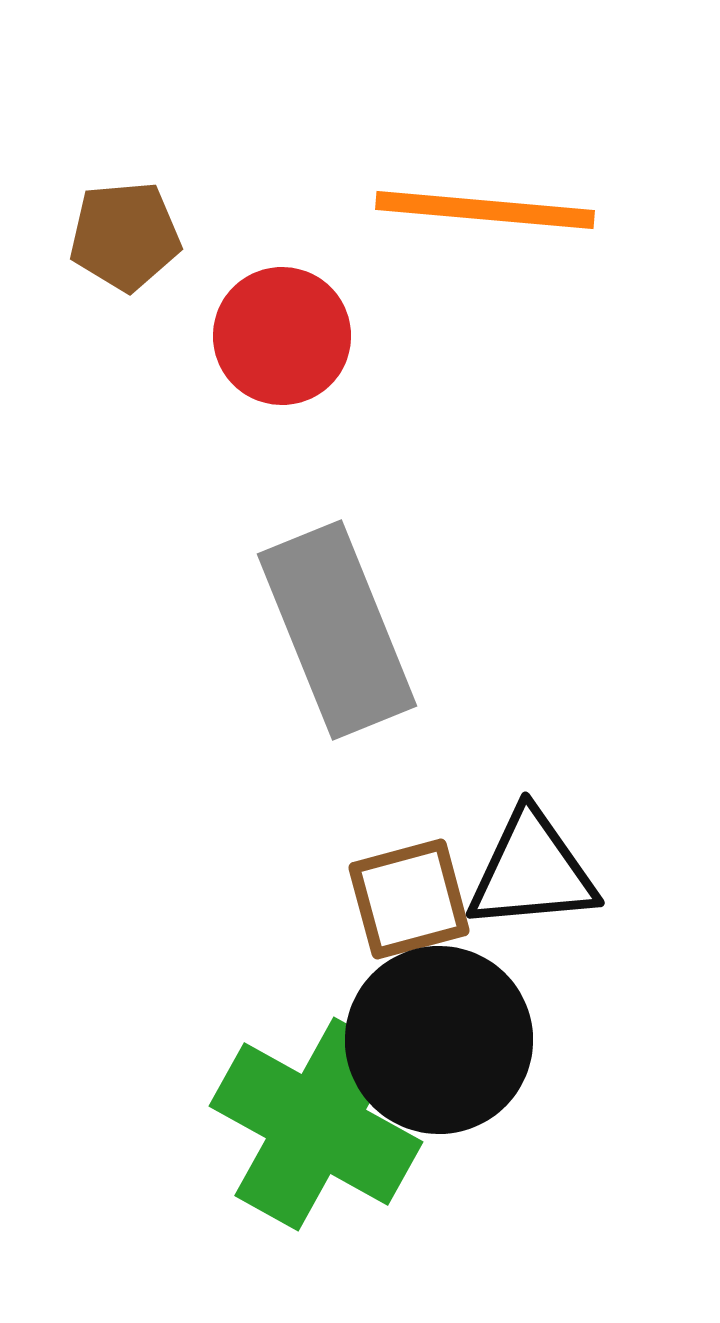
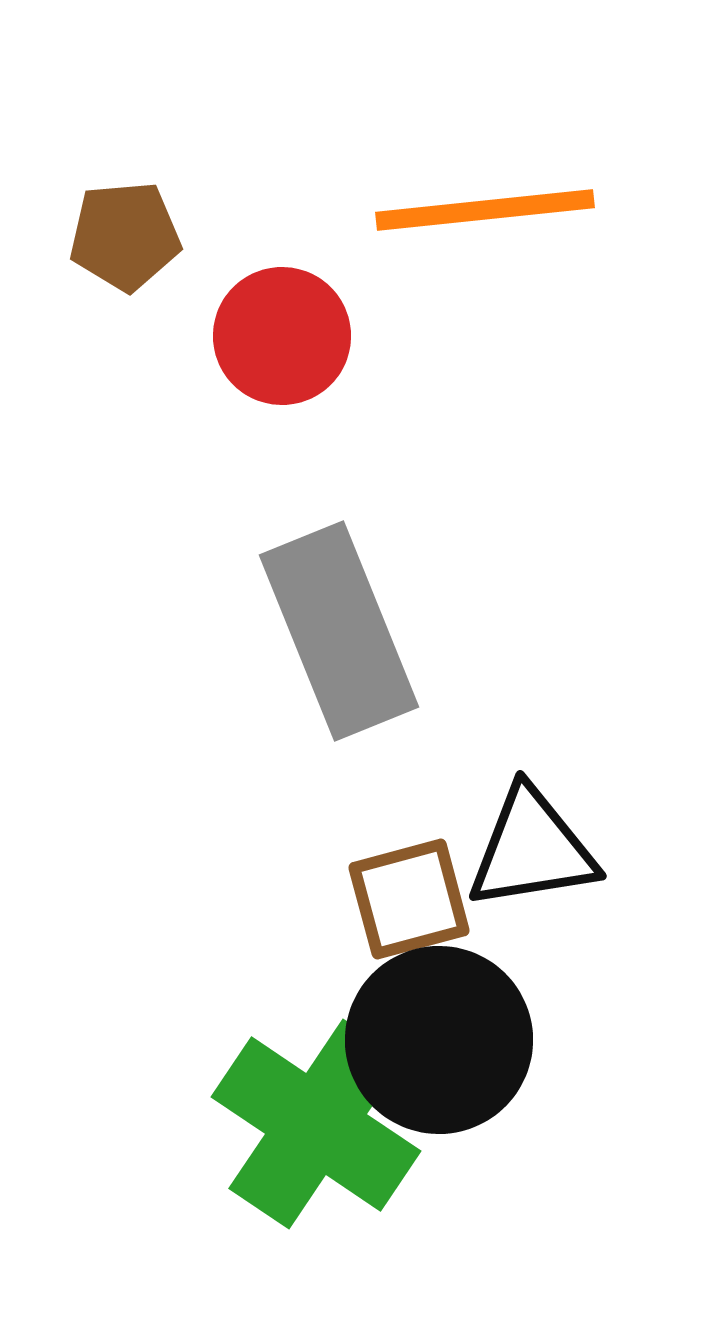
orange line: rotated 11 degrees counterclockwise
gray rectangle: moved 2 px right, 1 px down
black triangle: moved 22 px up; rotated 4 degrees counterclockwise
green cross: rotated 5 degrees clockwise
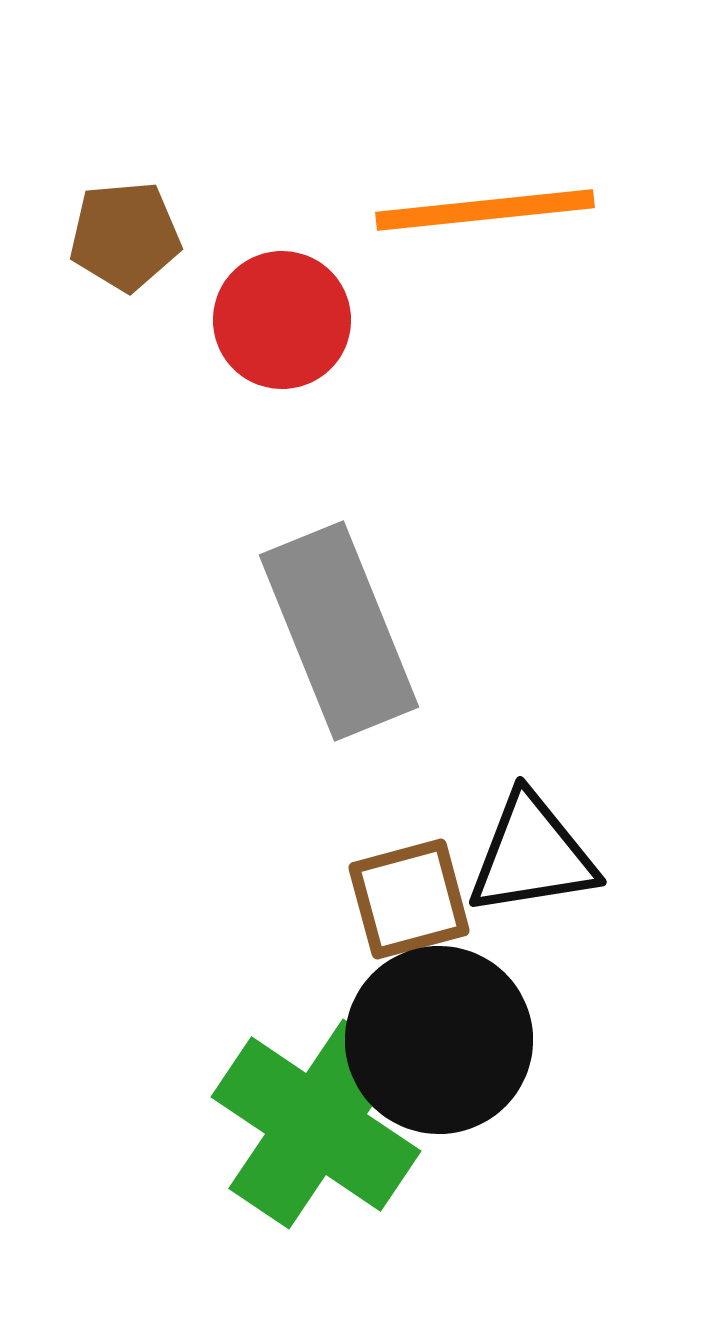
red circle: moved 16 px up
black triangle: moved 6 px down
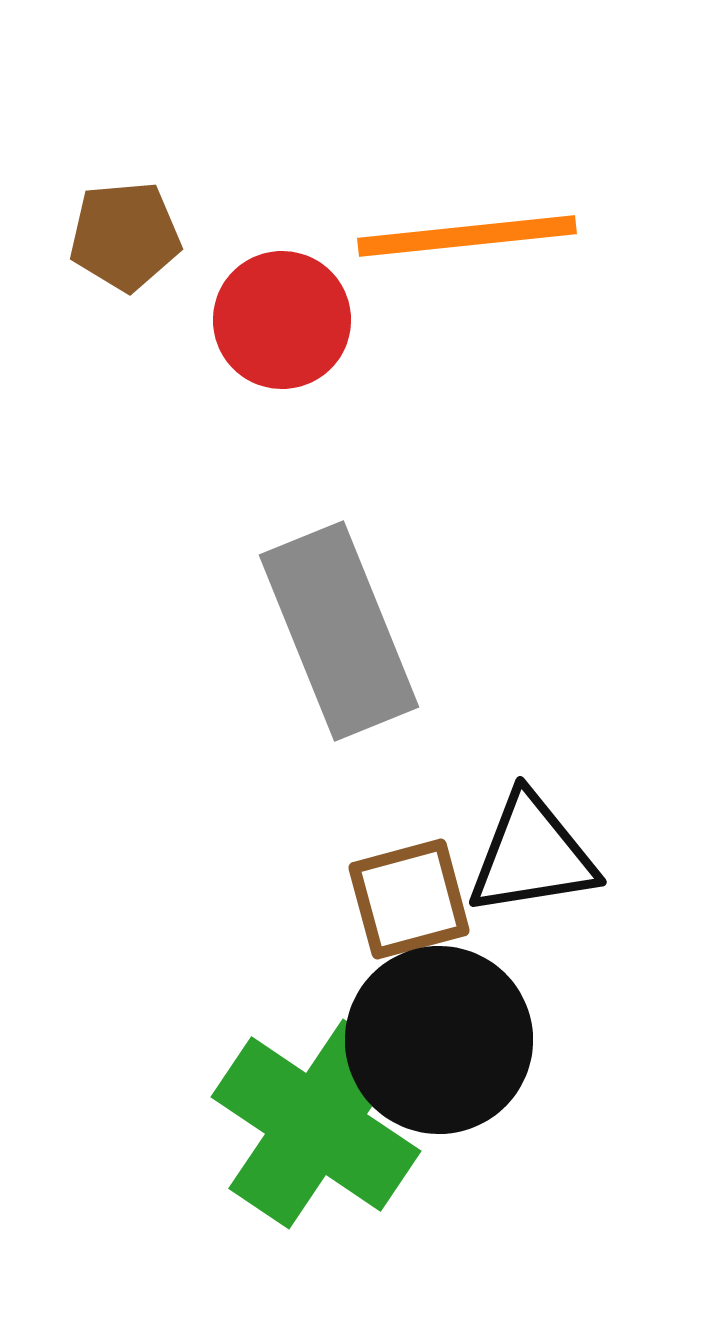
orange line: moved 18 px left, 26 px down
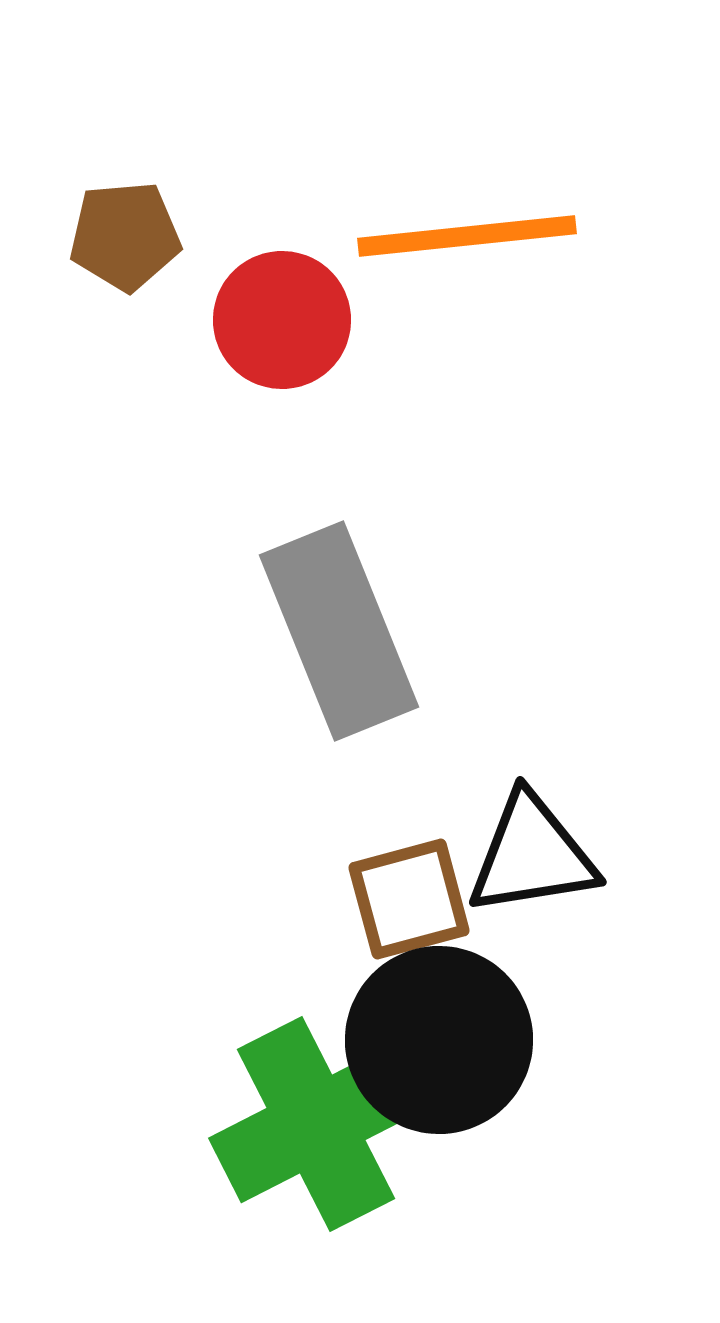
green cross: rotated 29 degrees clockwise
